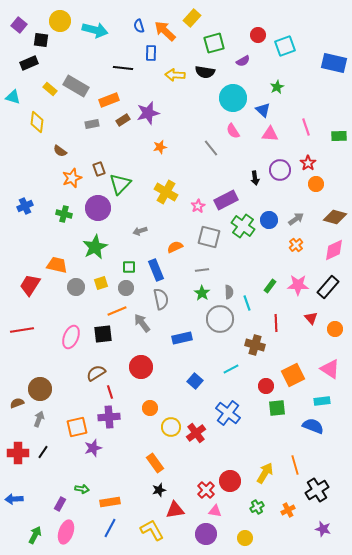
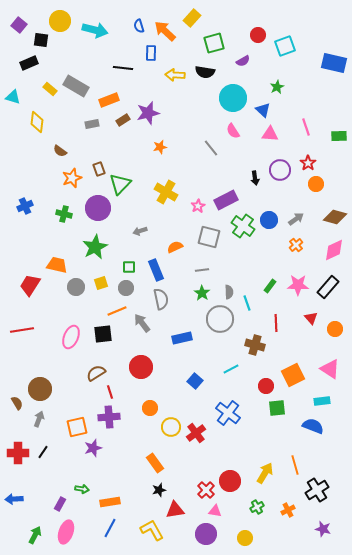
brown semicircle at (17, 403): rotated 80 degrees clockwise
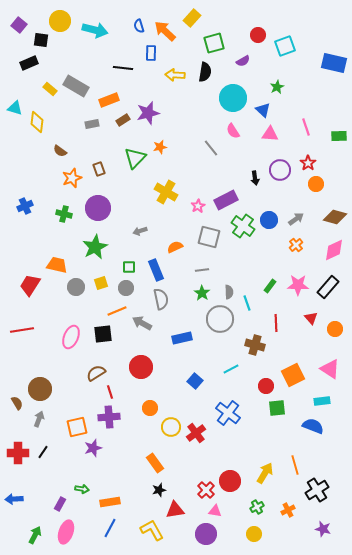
black semicircle at (205, 72): rotated 90 degrees counterclockwise
cyan triangle at (13, 97): moved 2 px right, 11 px down
green triangle at (120, 184): moved 15 px right, 26 px up
gray arrow at (142, 323): rotated 24 degrees counterclockwise
yellow circle at (245, 538): moved 9 px right, 4 px up
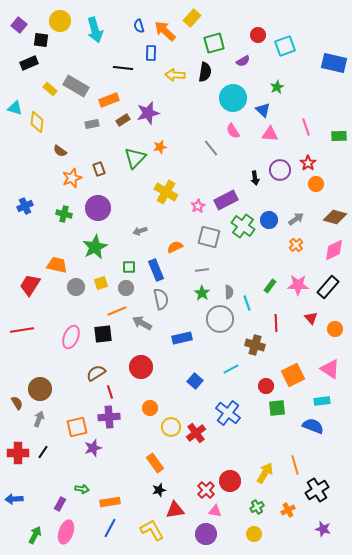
cyan arrow at (95, 30): rotated 60 degrees clockwise
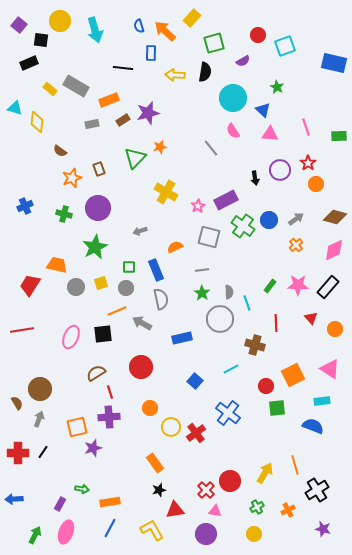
green star at (277, 87): rotated 16 degrees counterclockwise
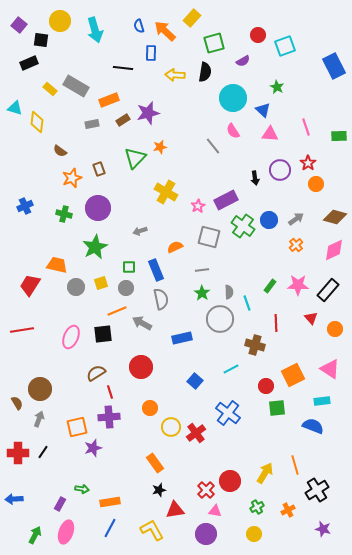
blue rectangle at (334, 63): moved 3 px down; rotated 50 degrees clockwise
gray line at (211, 148): moved 2 px right, 2 px up
black rectangle at (328, 287): moved 3 px down
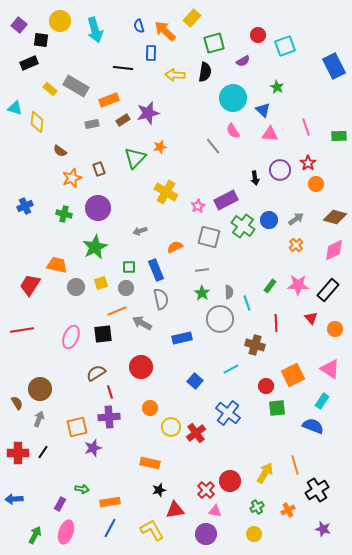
cyan rectangle at (322, 401): rotated 49 degrees counterclockwise
orange rectangle at (155, 463): moved 5 px left; rotated 42 degrees counterclockwise
